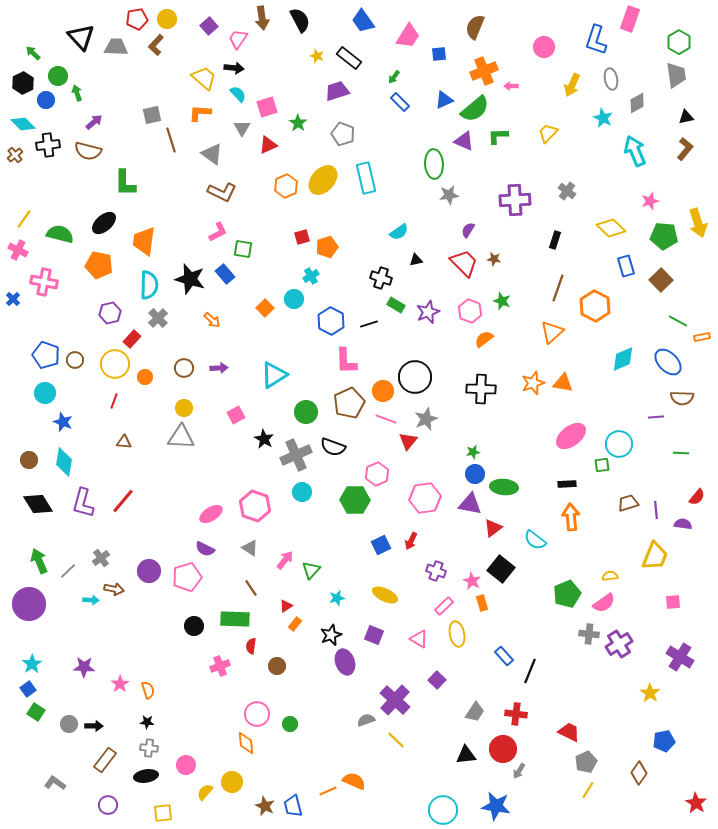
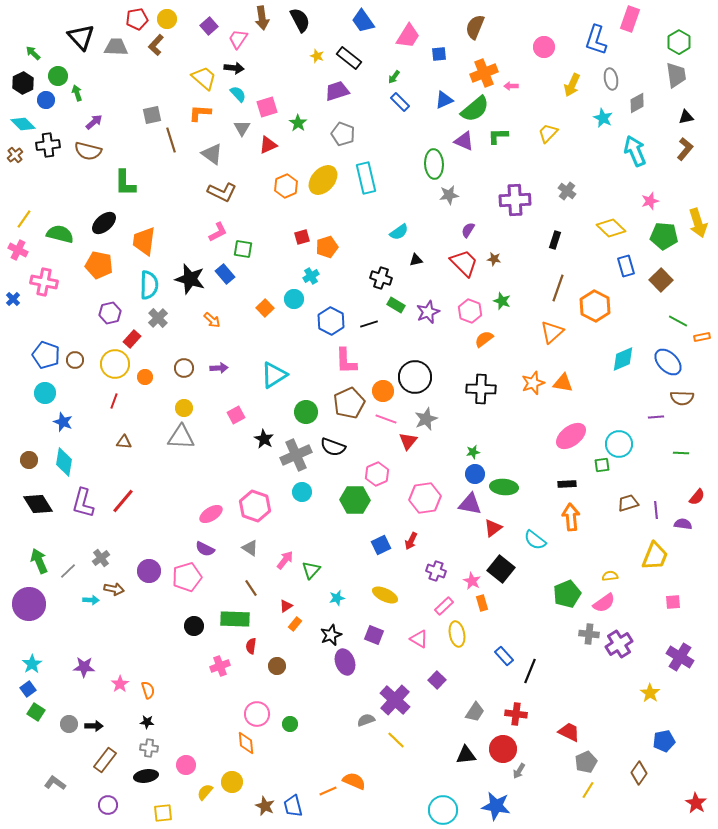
orange cross at (484, 71): moved 2 px down
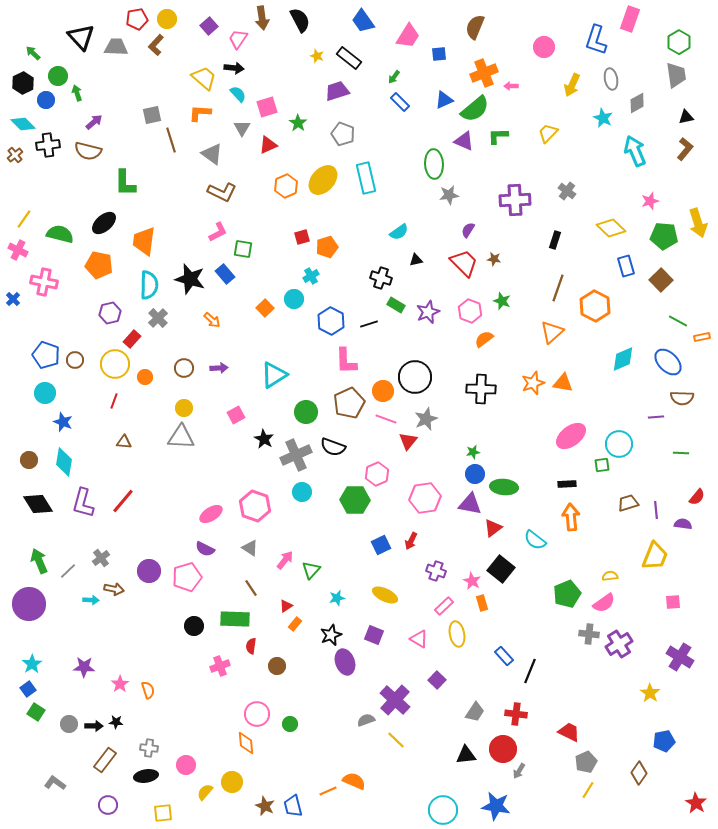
black star at (147, 722): moved 31 px left
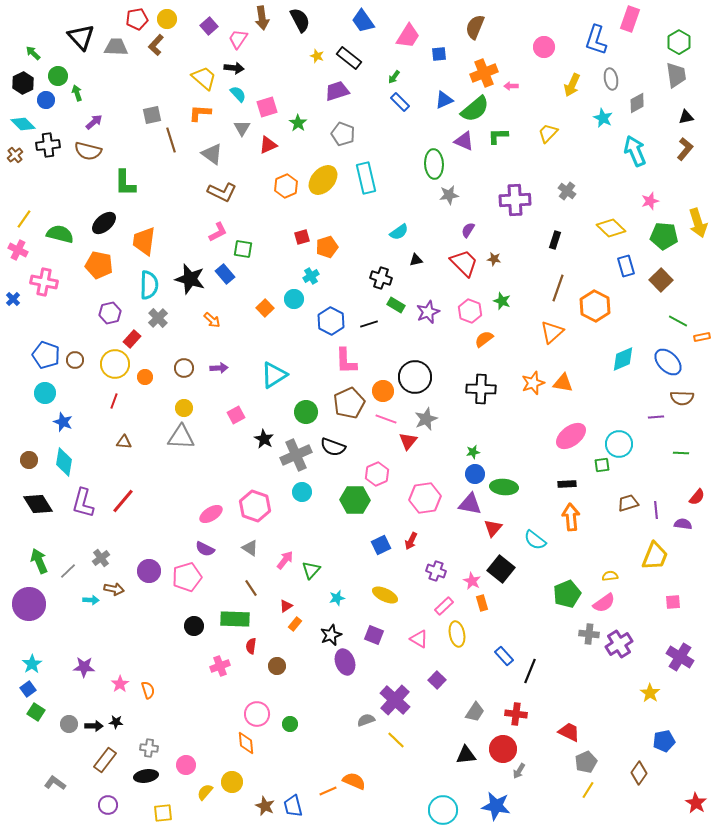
red triangle at (493, 528): rotated 12 degrees counterclockwise
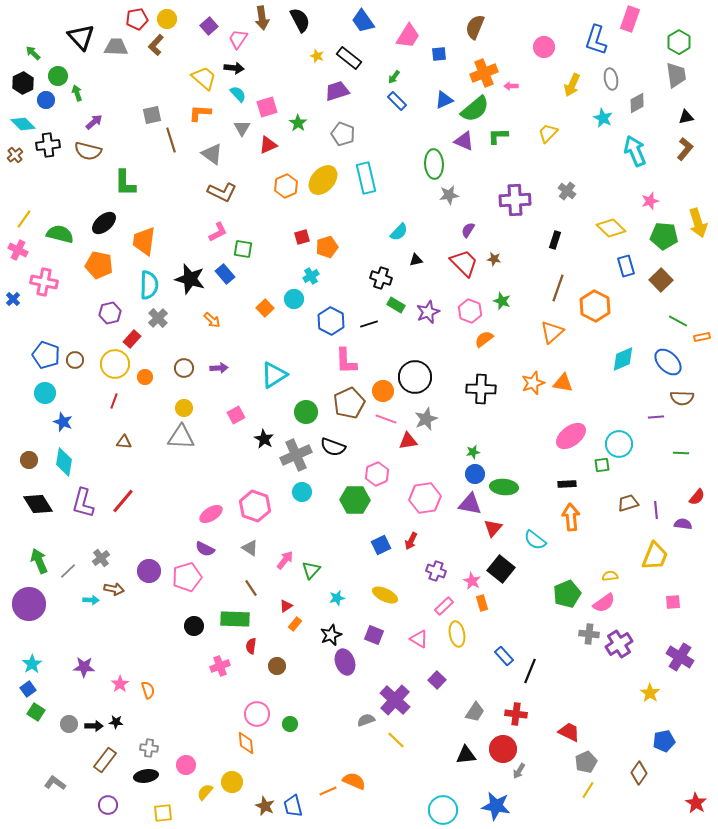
blue rectangle at (400, 102): moved 3 px left, 1 px up
cyan semicircle at (399, 232): rotated 12 degrees counterclockwise
red triangle at (408, 441): rotated 42 degrees clockwise
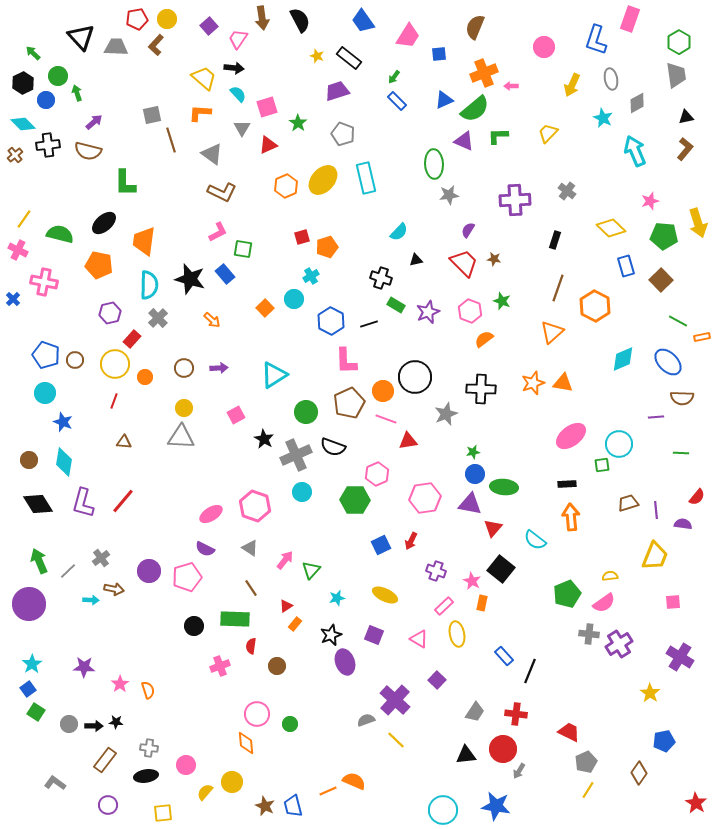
gray star at (426, 419): moved 20 px right, 5 px up
orange rectangle at (482, 603): rotated 28 degrees clockwise
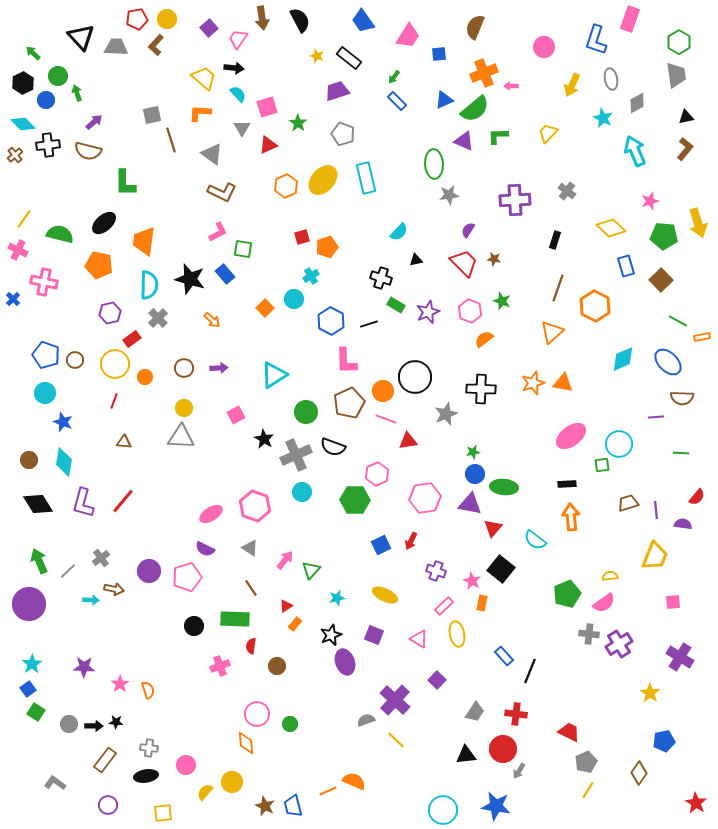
purple square at (209, 26): moved 2 px down
red rectangle at (132, 339): rotated 12 degrees clockwise
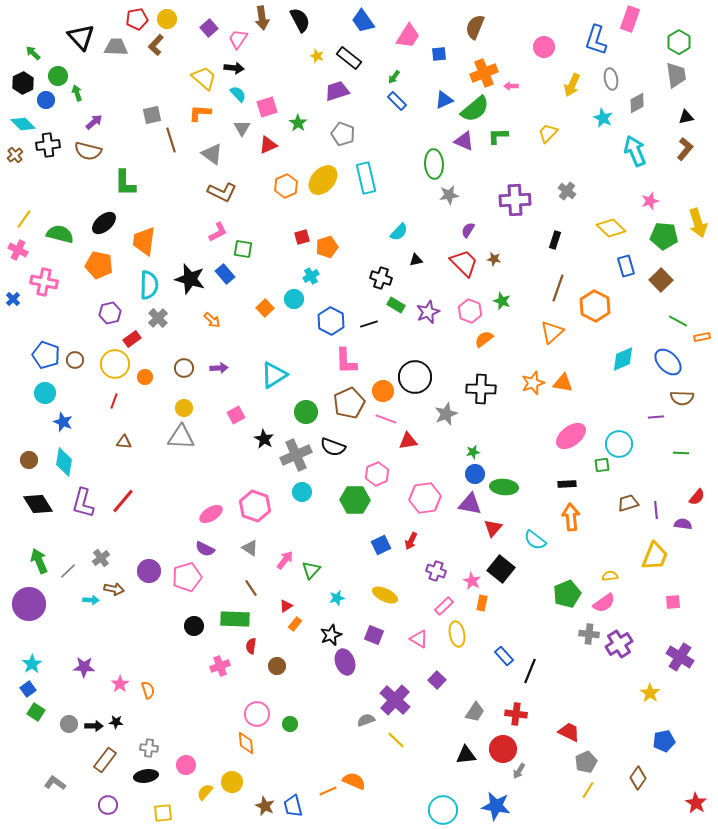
brown diamond at (639, 773): moved 1 px left, 5 px down
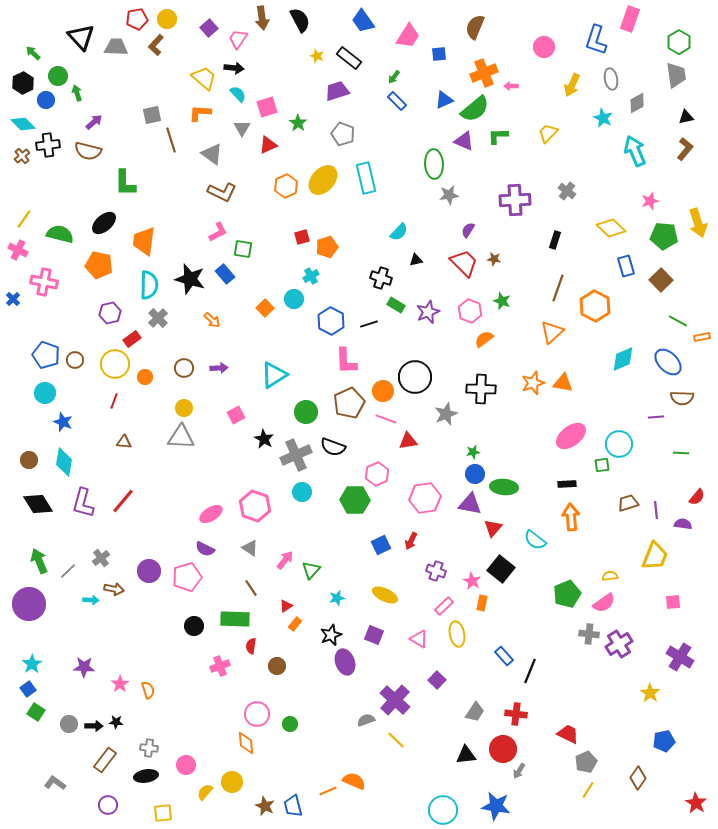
brown cross at (15, 155): moved 7 px right, 1 px down
red trapezoid at (569, 732): moved 1 px left, 2 px down
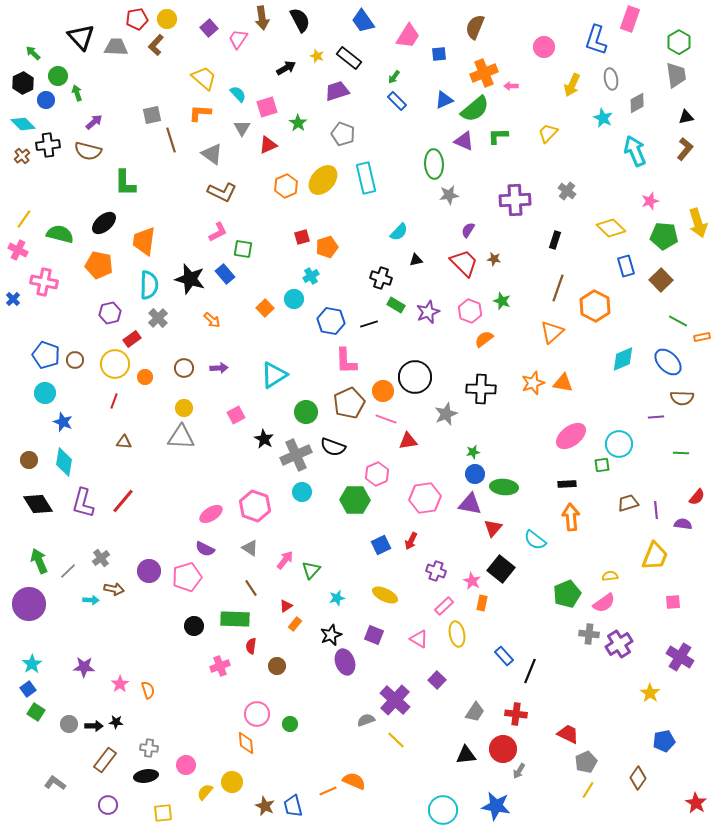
black arrow at (234, 68): moved 52 px right; rotated 36 degrees counterclockwise
blue hexagon at (331, 321): rotated 16 degrees counterclockwise
